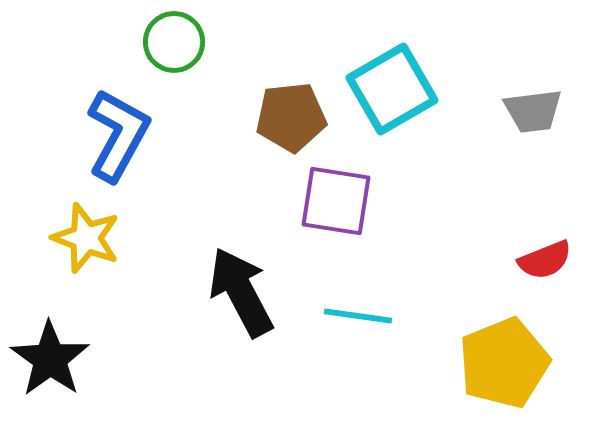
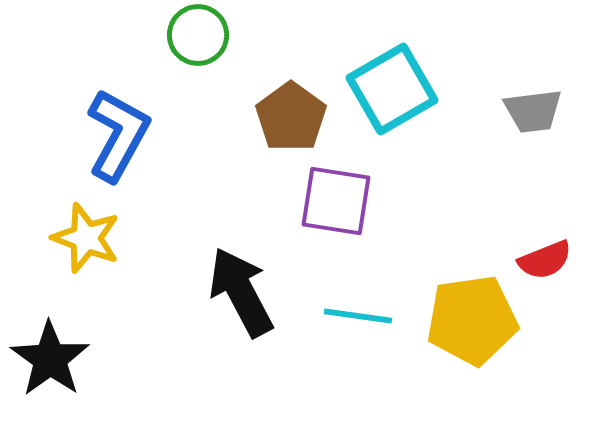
green circle: moved 24 px right, 7 px up
brown pentagon: rotated 30 degrees counterclockwise
yellow pentagon: moved 32 px left, 43 px up; rotated 14 degrees clockwise
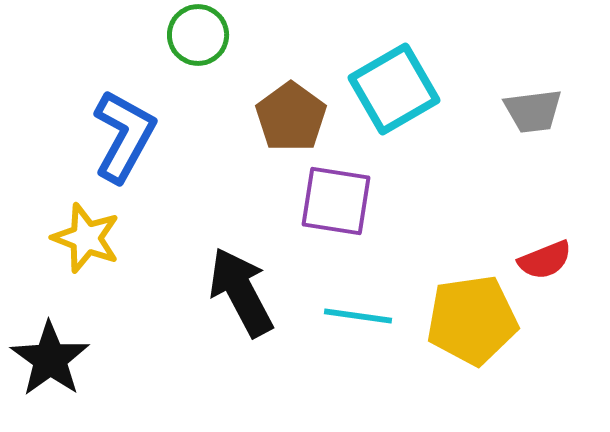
cyan square: moved 2 px right
blue L-shape: moved 6 px right, 1 px down
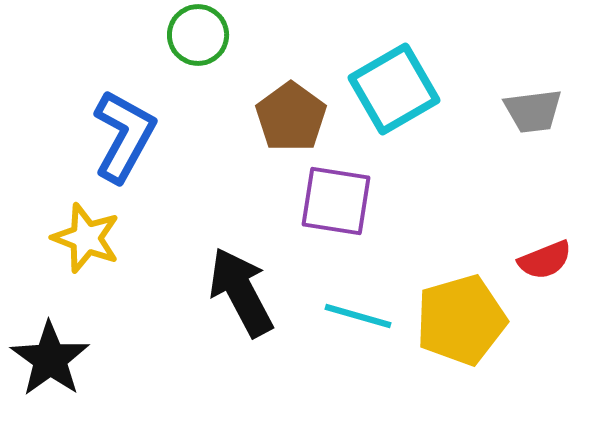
cyan line: rotated 8 degrees clockwise
yellow pentagon: moved 11 px left; rotated 8 degrees counterclockwise
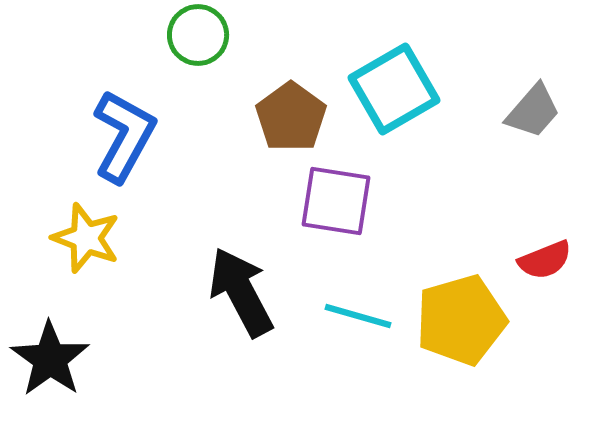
gray trapezoid: rotated 42 degrees counterclockwise
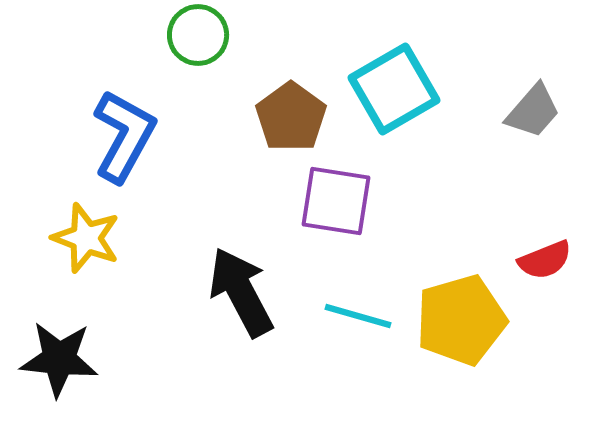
black star: moved 9 px right; rotated 30 degrees counterclockwise
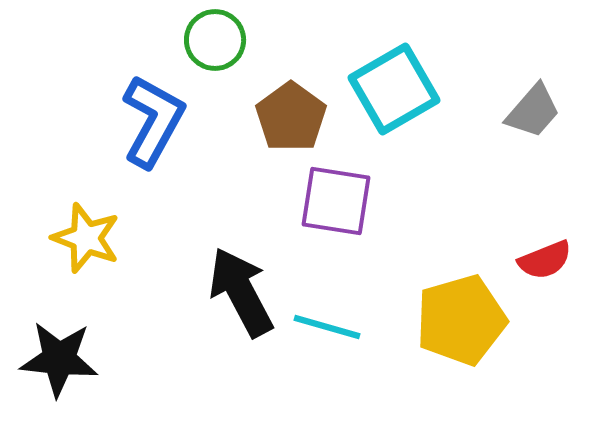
green circle: moved 17 px right, 5 px down
blue L-shape: moved 29 px right, 15 px up
cyan line: moved 31 px left, 11 px down
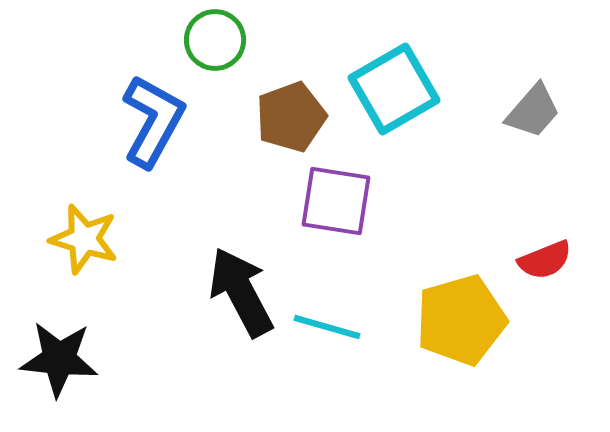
brown pentagon: rotated 16 degrees clockwise
yellow star: moved 2 px left, 1 px down; rotated 4 degrees counterclockwise
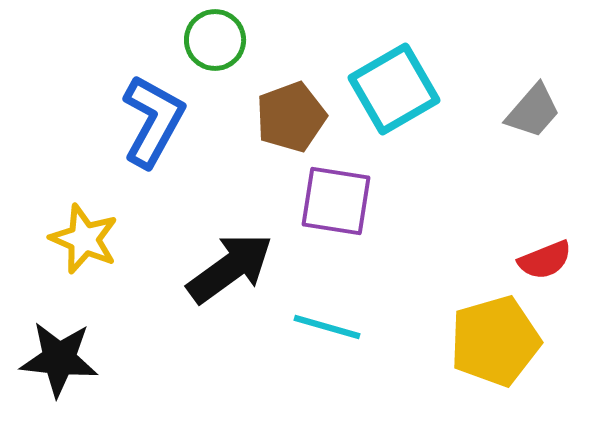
yellow star: rotated 6 degrees clockwise
black arrow: moved 11 px left, 24 px up; rotated 82 degrees clockwise
yellow pentagon: moved 34 px right, 21 px down
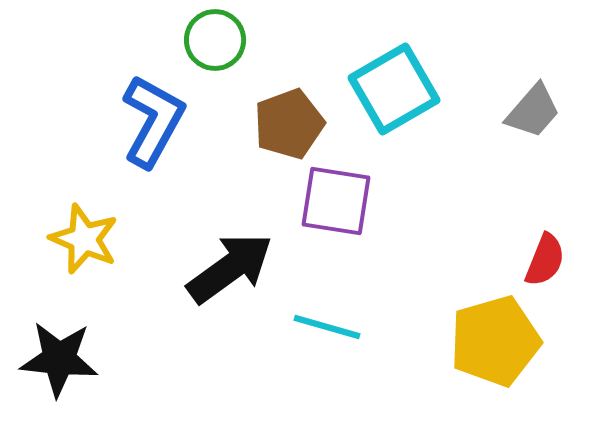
brown pentagon: moved 2 px left, 7 px down
red semicircle: rotated 46 degrees counterclockwise
